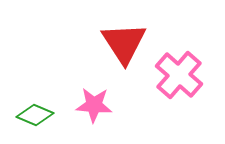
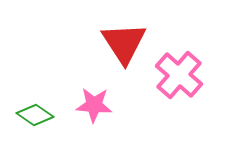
green diamond: rotated 12 degrees clockwise
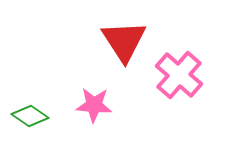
red triangle: moved 2 px up
green diamond: moved 5 px left, 1 px down
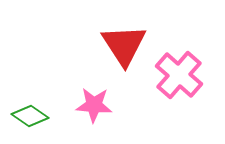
red triangle: moved 4 px down
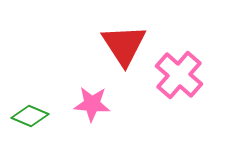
pink star: moved 2 px left, 1 px up
green diamond: rotated 12 degrees counterclockwise
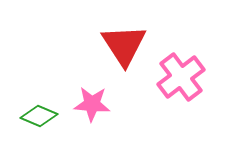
pink cross: moved 2 px right, 2 px down; rotated 12 degrees clockwise
green diamond: moved 9 px right
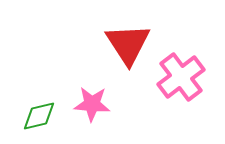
red triangle: moved 4 px right, 1 px up
green diamond: rotated 36 degrees counterclockwise
